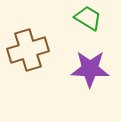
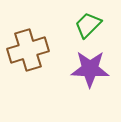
green trapezoid: moved 7 px down; rotated 76 degrees counterclockwise
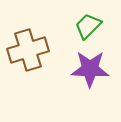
green trapezoid: moved 1 px down
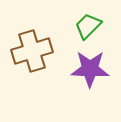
brown cross: moved 4 px right, 1 px down
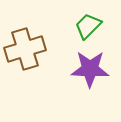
brown cross: moved 7 px left, 2 px up
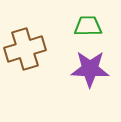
green trapezoid: rotated 44 degrees clockwise
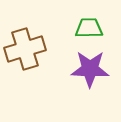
green trapezoid: moved 1 px right, 2 px down
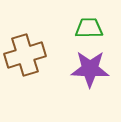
brown cross: moved 6 px down
